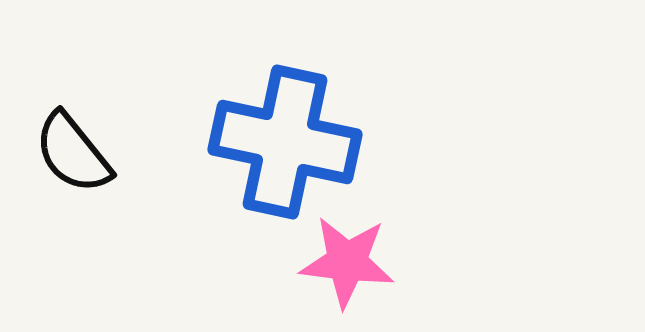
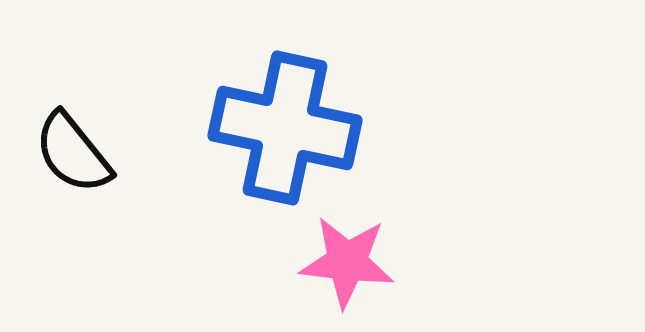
blue cross: moved 14 px up
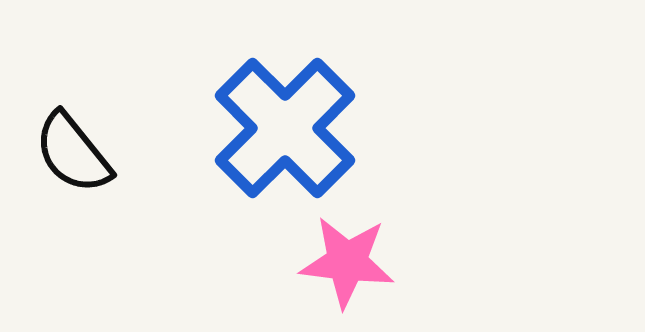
blue cross: rotated 33 degrees clockwise
